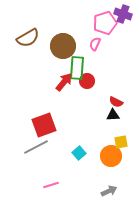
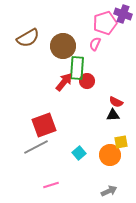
orange circle: moved 1 px left, 1 px up
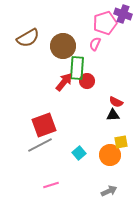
gray line: moved 4 px right, 2 px up
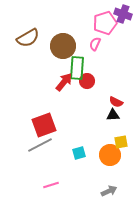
cyan square: rotated 24 degrees clockwise
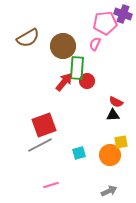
pink pentagon: rotated 10 degrees clockwise
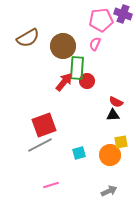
pink pentagon: moved 4 px left, 3 px up
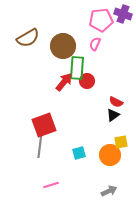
black triangle: rotated 32 degrees counterclockwise
gray line: rotated 55 degrees counterclockwise
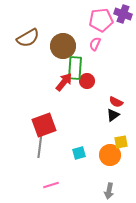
green rectangle: moved 2 px left
gray arrow: rotated 126 degrees clockwise
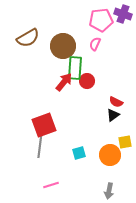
yellow square: moved 4 px right
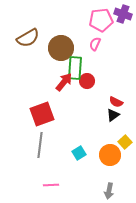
brown circle: moved 2 px left, 2 px down
red square: moved 2 px left, 11 px up
yellow square: rotated 32 degrees counterclockwise
cyan square: rotated 16 degrees counterclockwise
pink line: rotated 14 degrees clockwise
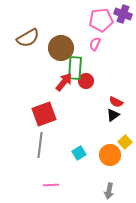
red circle: moved 1 px left
red square: moved 2 px right
